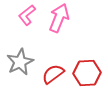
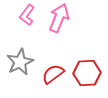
pink L-shape: rotated 15 degrees counterclockwise
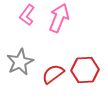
red hexagon: moved 2 px left, 3 px up
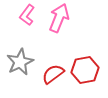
red hexagon: rotated 8 degrees counterclockwise
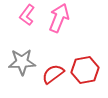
gray star: moved 2 px right; rotated 24 degrees clockwise
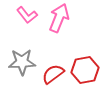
pink L-shape: rotated 75 degrees counterclockwise
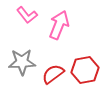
pink arrow: moved 7 px down
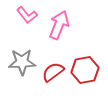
red semicircle: moved 2 px up
